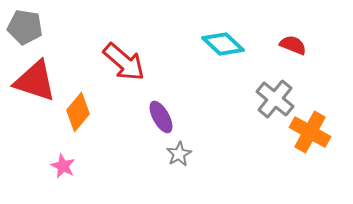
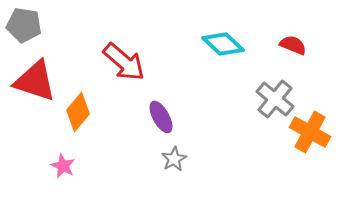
gray pentagon: moved 1 px left, 2 px up
gray star: moved 5 px left, 5 px down
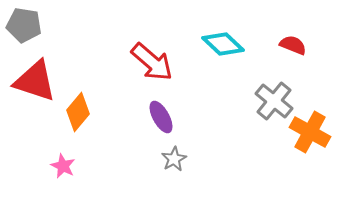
red arrow: moved 28 px right
gray cross: moved 1 px left, 2 px down
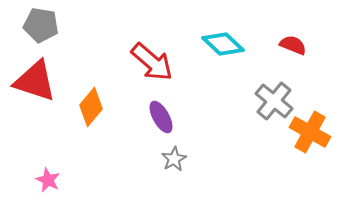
gray pentagon: moved 17 px right
orange diamond: moved 13 px right, 5 px up
pink star: moved 15 px left, 14 px down
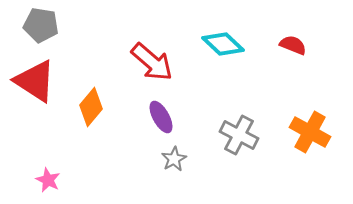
red triangle: rotated 15 degrees clockwise
gray cross: moved 35 px left, 34 px down; rotated 12 degrees counterclockwise
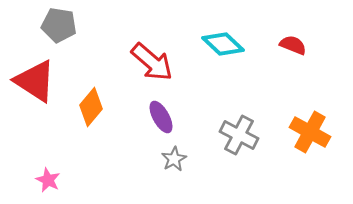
gray pentagon: moved 18 px right
